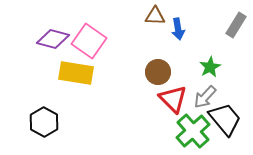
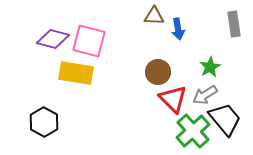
brown triangle: moved 1 px left
gray rectangle: moved 2 px left, 1 px up; rotated 40 degrees counterclockwise
pink square: rotated 20 degrees counterclockwise
gray arrow: moved 2 px up; rotated 15 degrees clockwise
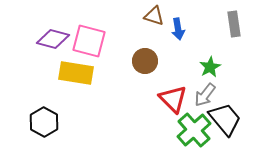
brown triangle: rotated 15 degrees clockwise
brown circle: moved 13 px left, 11 px up
gray arrow: rotated 20 degrees counterclockwise
green cross: moved 1 px right, 1 px up
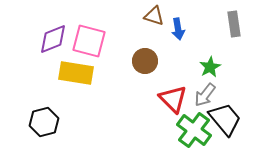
purple diamond: rotated 36 degrees counterclockwise
black hexagon: rotated 16 degrees clockwise
green cross: rotated 12 degrees counterclockwise
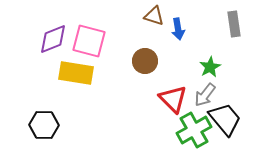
black hexagon: moved 3 px down; rotated 16 degrees clockwise
green cross: rotated 24 degrees clockwise
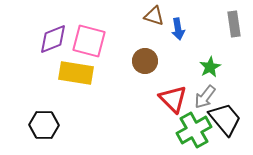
gray arrow: moved 2 px down
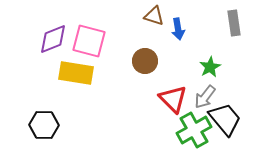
gray rectangle: moved 1 px up
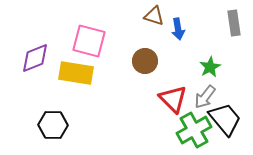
purple diamond: moved 18 px left, 19 px down
black hexagon: moved 9 px right
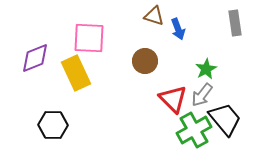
gray rectangle: moved 1 px right
blue arrow: rotated 10 degrees counterclockwise
pink square: moved 3 px up; rotated 12 degrees counterclockwise
green star: moved 4 px left, 2 px down
yellow rectangle: rotated 56 degrees clockwise
gray arrow: moved 3 px left, 2 px up
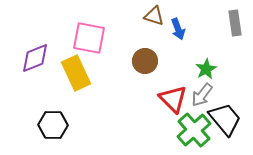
pink square: rotated 8 degrees clockwise
green cross: rotated 12 degrees counterclockwise
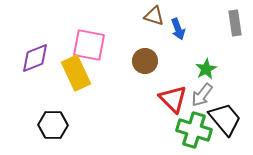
pink square: moved 7 px down
green cross: rotated 32 degrees counterclockwise
